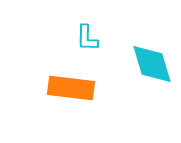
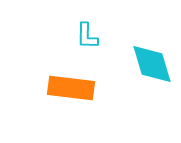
cyan L-shape: moved 2 px up
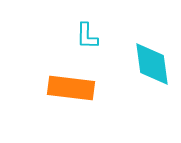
cyan diamond: rotated 9 degrees clockwise
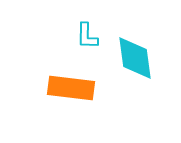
cyan diamond: moved 17 px left, 6 px up
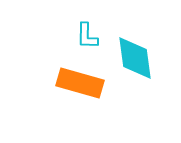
orange rectangle: moved 9 px right, 5 px up; rotated 9 degrees clockwise
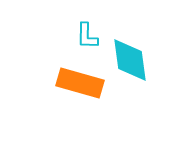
cyan diamond: moved 5 px left, 2 px down
